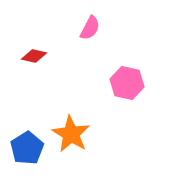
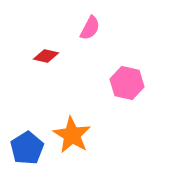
red diamond: moved 12 px right
orange star: moved 1 px right, 1 px down
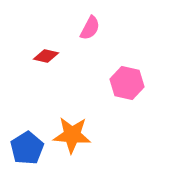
orange star: rotated 27 degrees counterclockwise
